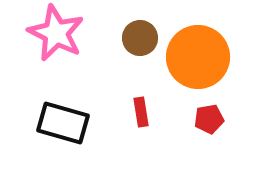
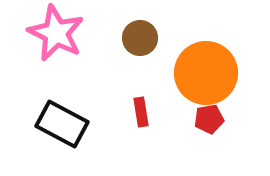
orange circle: moved 8 px right, 16 px down
black rectangle: moved 1 px left, 1 px down; rotated 12 degrees clockwise
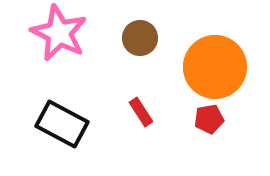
pink star: moved 3 px right
orange circle: moved 9 px right, 6 px up
red rectangle: rotated 24 degrees counterclockwise
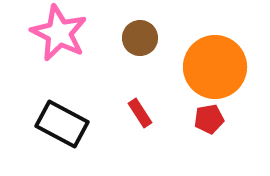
red rectangle: moved 1 px left, 1 px down
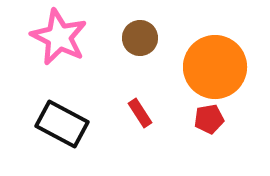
pink star: moved 4 px down
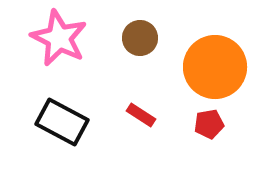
pink star: moved 1 px down
red rectangle: moved 1 px right, 2 px down; rotated 24 degrees counterclockwise
red pentagon: moved 5 px down
black rectangle: moved 2 px up
